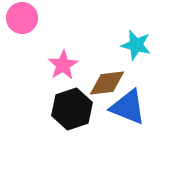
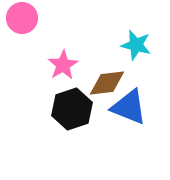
blue triangle: moved 1 px right
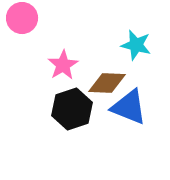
brown diamond: rotated 9 degrees clockwise
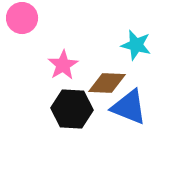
black hexagon: rotated 21 degrees clockwise
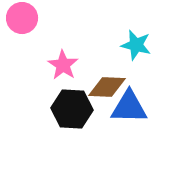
pink star: rotated 8 degrees counterclockwise
brown diamond: moved 4 px down
blue triangle: rotated 21 degrees counterclockwise
